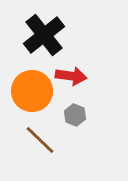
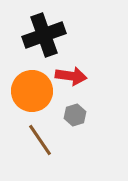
black cross: rotated 18 degrees clockwise
gray hexagon: rotated 20 degrees clockwise
brown line: rotated 12 degrees clockwise
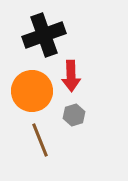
red arrow: rotated 80 degrees clockwise
gray hexagon: moved 1 px left
brown line: rotated 12 degrees clockwise
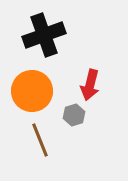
red arrow: moved 19 px right, 9 px down; rotated 16 degrees clockwise
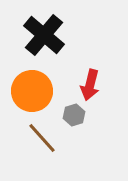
black cross: rotated 30 degrees counterclockwise
brown line: moved 2 px right, 2 px up; rotated 20 degrees counterclockwise
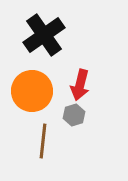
black cross: rotated 15 degrees clockwise
red arrow: moved 10 px left
brown line: moved 1 px right, 3 px down; rotated 48 degrees clockwise
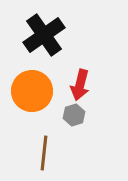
brown line: moved 1 px right, 12 px down
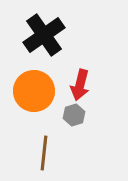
orange circle: moved 2 px right
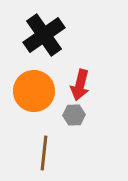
gray hexagon: rotated 15 degrees clockwise
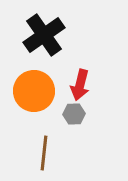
gray hexagon: moved 1 px up
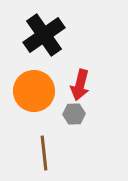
brown line: rotated 12 degrees counterclockwise
